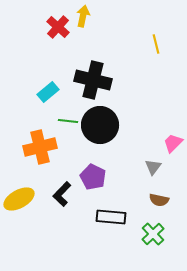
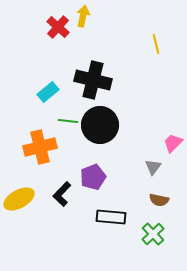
purple pentagon: rotated 25 degrees clockwise
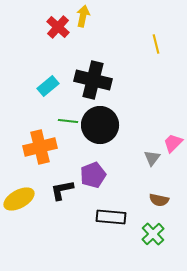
cyan rectangle: moved 6 px up
gray triangle: moved 1 px left, 9 px up
purple pentagon: moved 2 px up
black L-shape: moved 4 px up; rotated 35 degrees clockwise
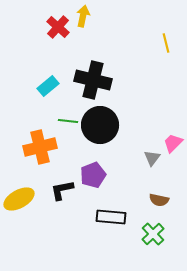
yellow line: moved 10 px right, 1 px up
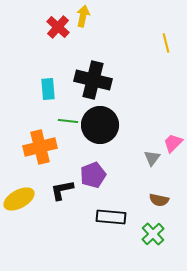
cyan rectangle: moved 3 px down; rotated 55 degrees counterclockwise
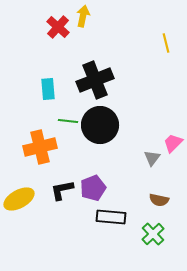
black cross: moved 2 px right; rotated 36 degrees counterclockwise
purple pentagon: moved 13 px down
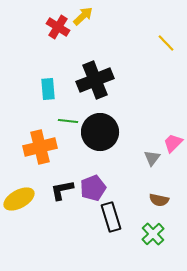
yellow arrow: rotated 35 degrees clockwise
red cross: rotated 10 degrees counterclockwise
yellow line: rotated 30 degrees counterclockwise
black circle: moved 7 px down
black rectangle: rotated 68 degrees clockwise
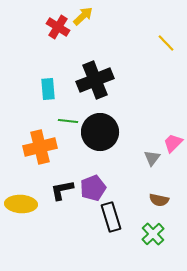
yellow ellipse: moved 2 px right, 5 px down; rotated 32 degrees clockwise
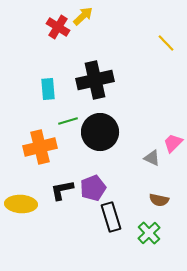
black cross: rotated 9 degrees clockwise
green line: rotated 24 degrees counterclockwise
gray triangle: rotated 42 degrees counterclockwise
green cross: moved 4 px left, 1 px up
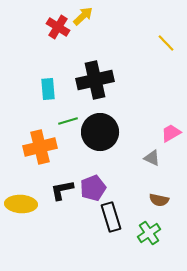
pink trapezoid: moved 2 px left, 10 px up; rotated 15 degrees clockwise
green cross: rotated 10 degrees clockwise
